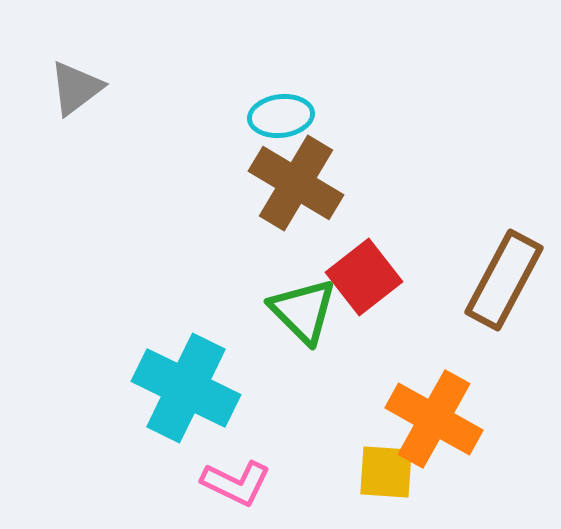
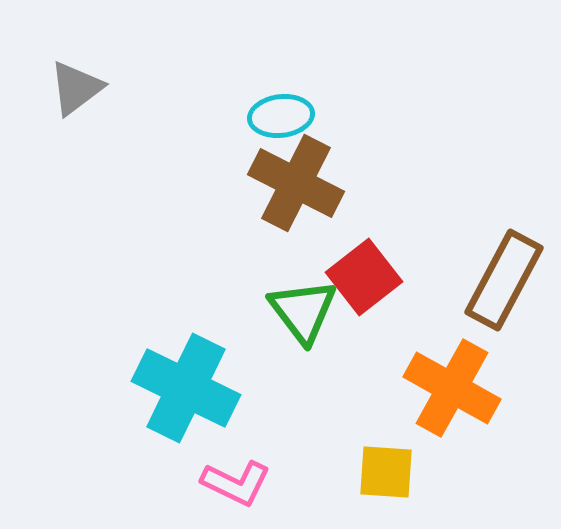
brown cross: rotated 4 degrees counterclockwise
green triangle: rotated 8 degrees clockwise
orange cross: moved 18 px right, 31 px up
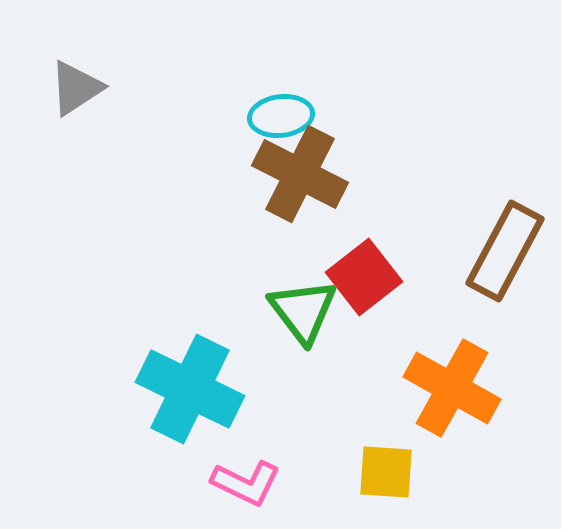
gray triangle: rotated 4 degrees clockwise
brown cross: moved 4 px right, 9 px up
brown rectangle: moved 1 px right, 29 px up
cyan cross: moved 4 px right, 1 px down
pink L-shape: moved 10 px right
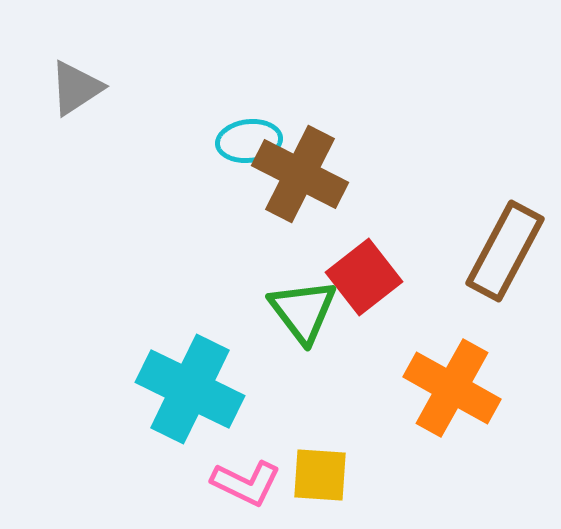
cyan ellipse: moved 32 px left, 25 px down
yellow square: moved 66 px left, 3 px down
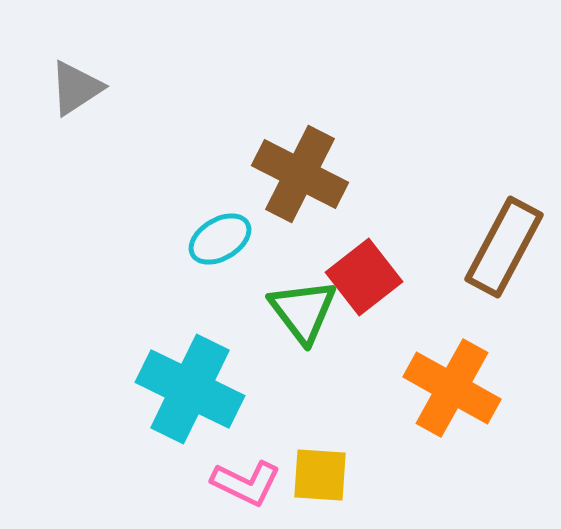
cyan ellipse: moved 29 px left, 98 px down; rotated 24 degrees counterclockwise
brown rectangle: moved 1 px left, 4 px up
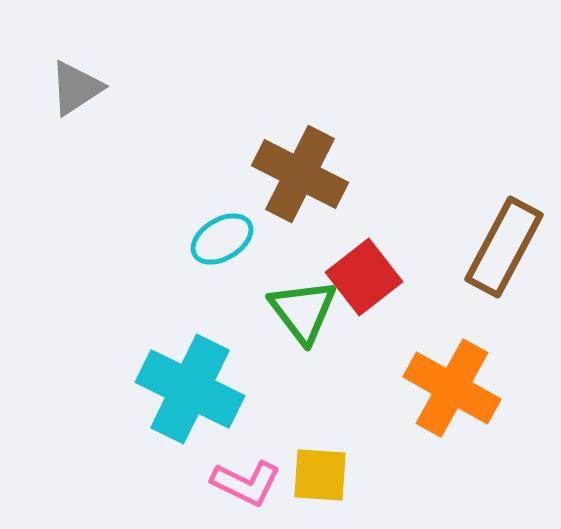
cyan ellipse: moved 2 px right
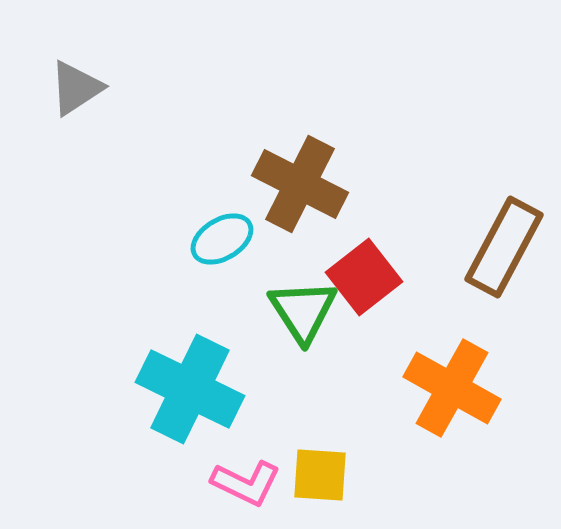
brown cross: moved 10 px down
green triangle: rotated 4 degrees clockwise
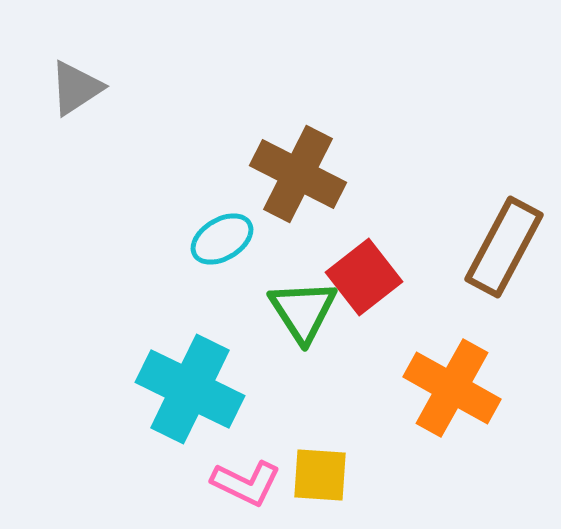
brown cross: moved 2 px left, 10 px up
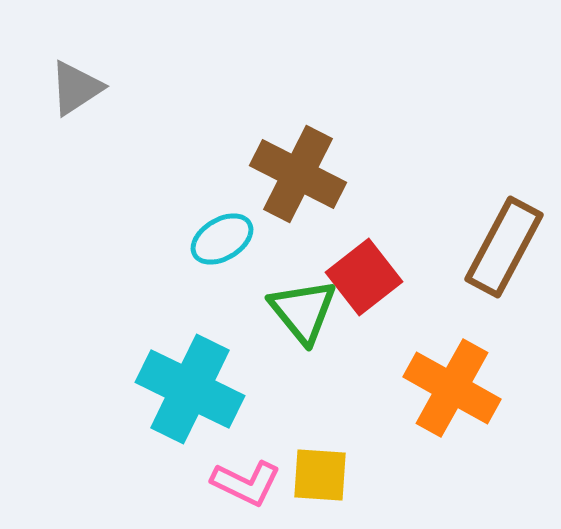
green triangle: rotated 6 degrees counterclockwise
